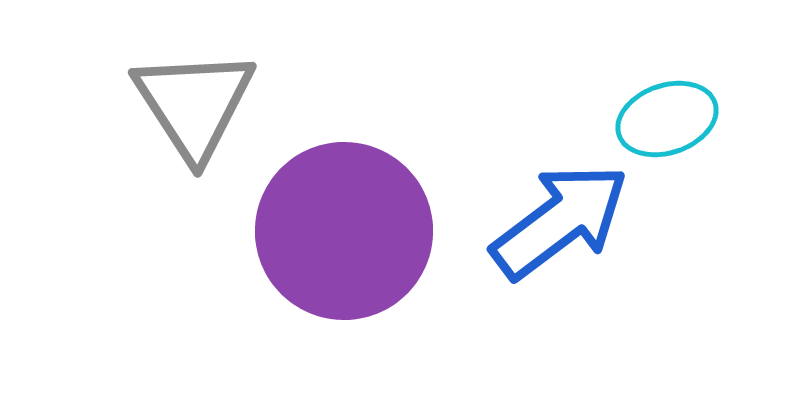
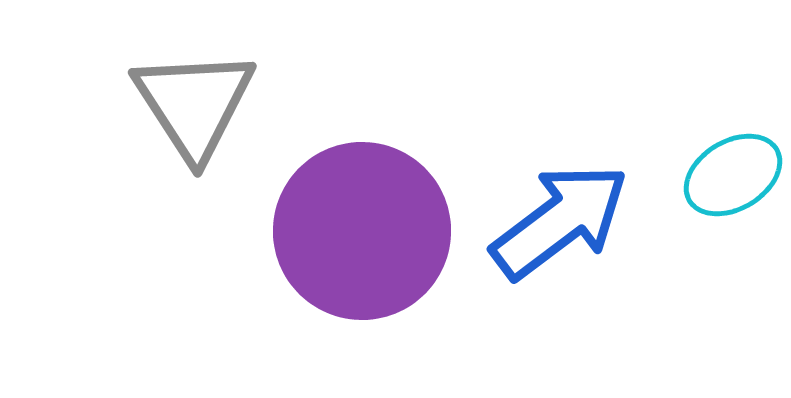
cyan ellipse: moved 66 px right, 56 px down; rotated 12 degrees counterclockwise
purple circle: moved 18 px right
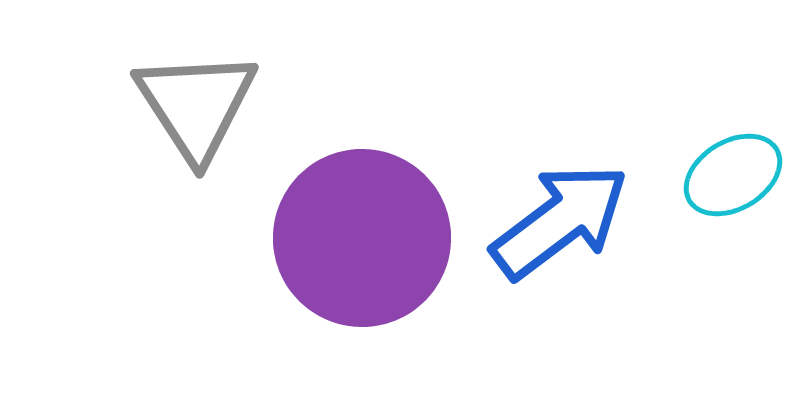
gray triangle: moved 2 px right, 1 px down
purple circle: moved 7 px down
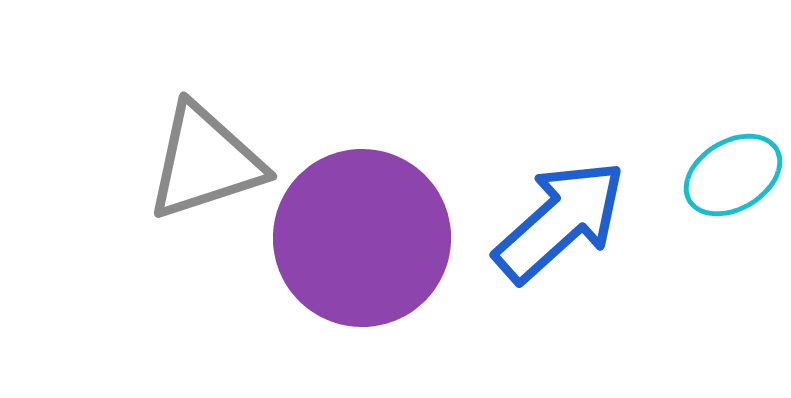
gray triangle: moved 9 px right, 57 px down; rotated 45 degrees clockwise
blue arrow: rotated 5 degrees counterclockwise
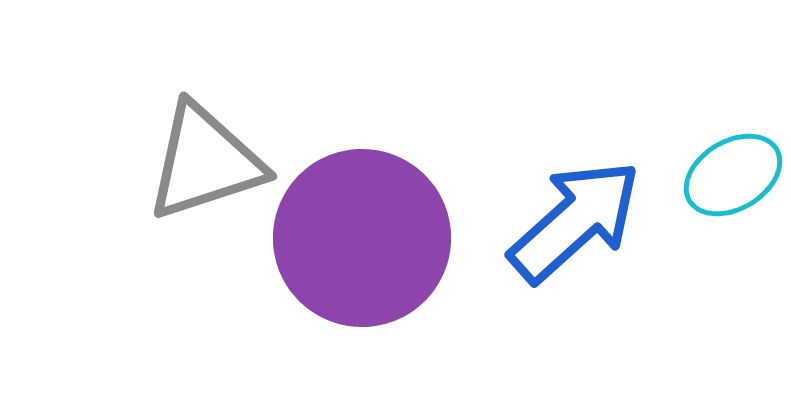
blue arrow: moved 15 px right
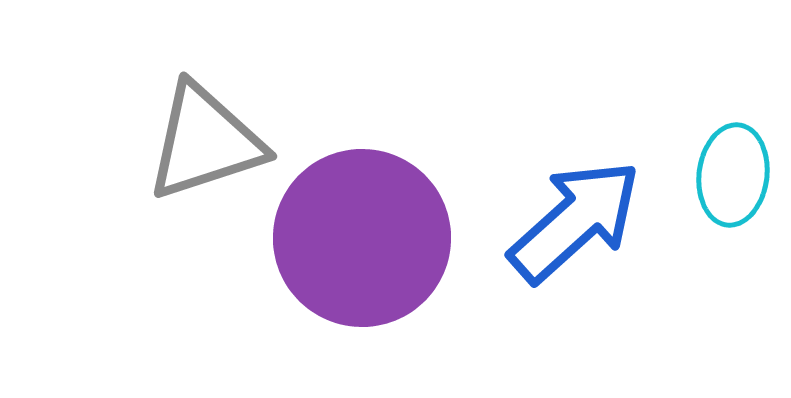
gray triangle: moved 20 px up
cyan ellipse: rotated 52 degrees counterclockwise
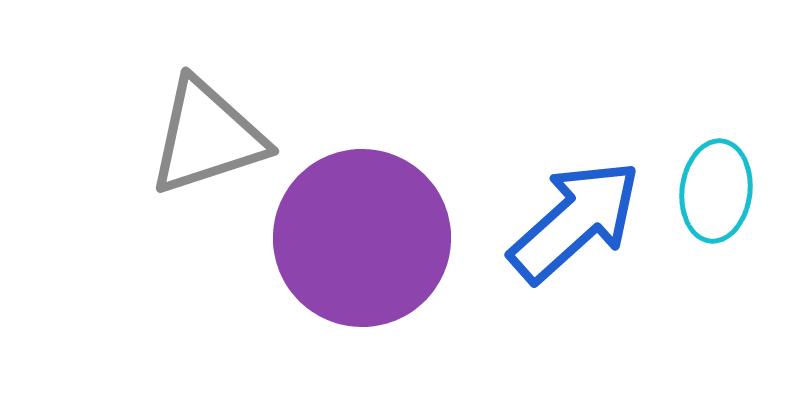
gray triangle: moved 2 px right, 5 px up
cyan ellipse: moved 17 px left, 16 px down
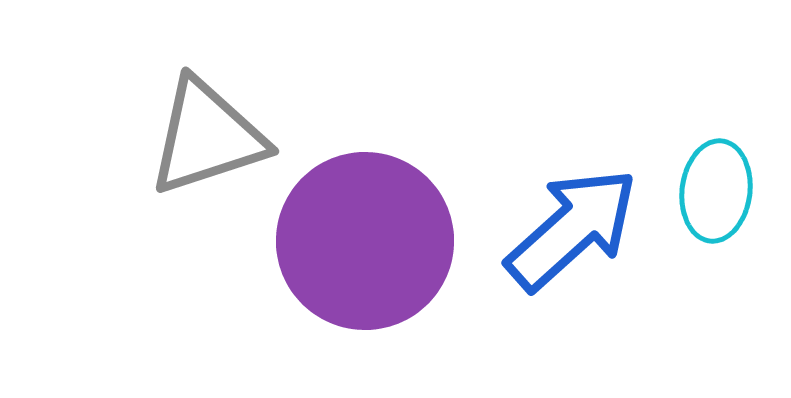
blue arrow: moved 3 px left, 8 px down
purple circle: moved 3 px right, 3 px down
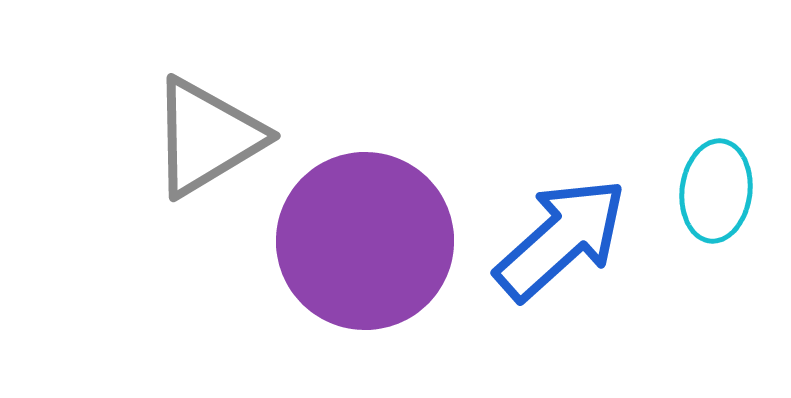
gray triangle: rotated 13 degrees counterclockwise
blue arrow: moved 11 px left, 10 px down
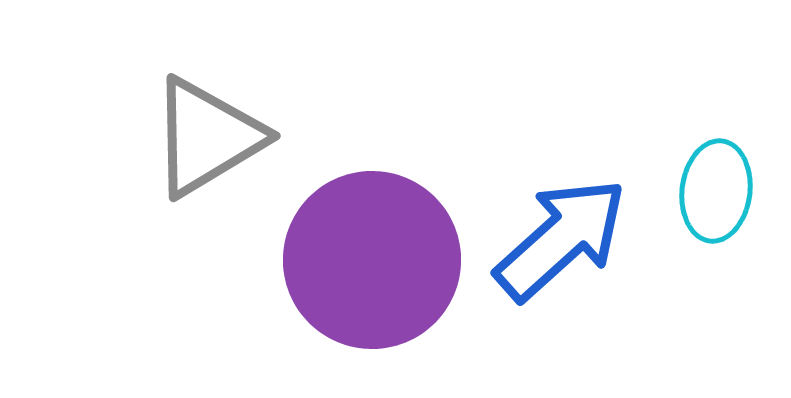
purple circle: moved 7 px right, 19 px down
